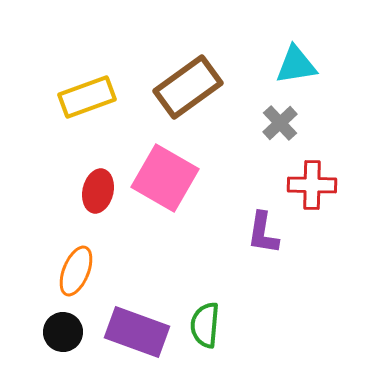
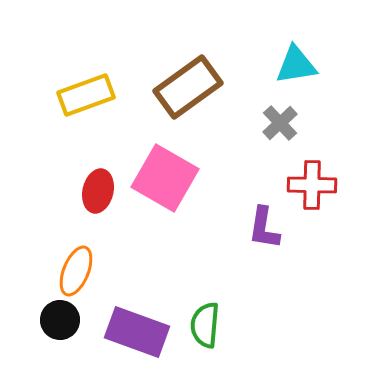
yellow rectangle: moved 1 px left, 2 px up
purple L-shape: moved 1 px right, 5 px up
black circle: moved 3 px left, 12 px up
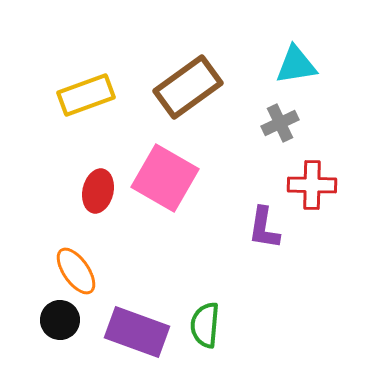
gray cross: rotated 18 degrees clockwise
orange ellipse: rotated 57 degrees counterclockwise
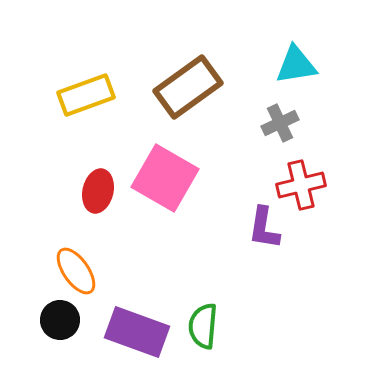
red cross: moved 11 px left; rotated 15 degrees counterclockwise
green semicircle: moved 2 px left, 1 px down
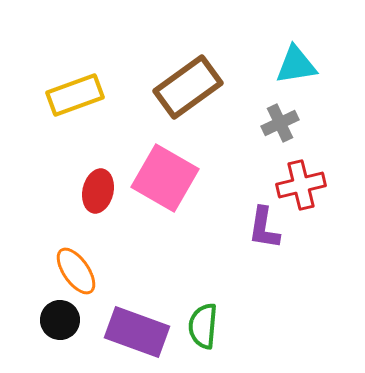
yellow rectangle: moved 11 px left
